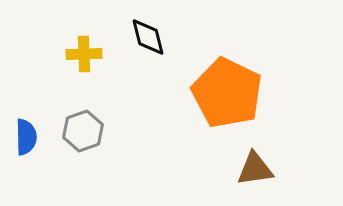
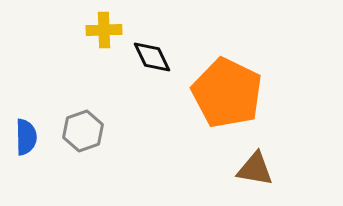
black diamond: moved 4 px right, 20 px down; rotated 12 degrees counterclockwise
yellow cross: moved 20 px right, 24 px up
brown triangle: rotated 18 degrees clockwise
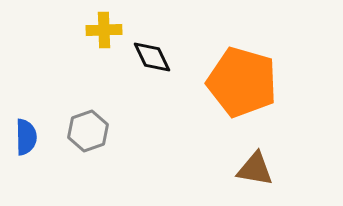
orange pentagon: moved 15 px right, 11 px up; rotated 10 degrees counterclockwise
gray hexagon: moved 5 px right
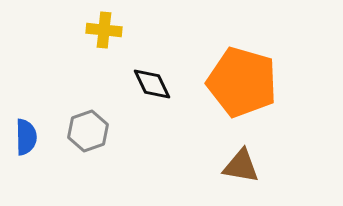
yellow cross: rotated 8 degrees clockwise
black diamond: moved 27 px down
brown triangle: moved 14 px left, 3 px up
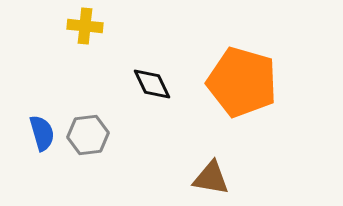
yellow cross: moved 19 px left, 4 px up
gray hexagon: moved 4 px down; rotated 12 degrees clockwise
blue semicircle: moved 16 px right, 4 px up; rotated 15 degrees counterclockwise
brown triangle: moved 30 px left, 12 px down
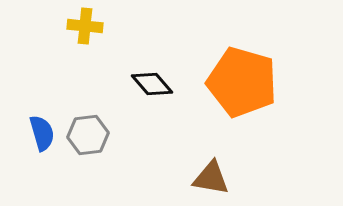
black diamond: rotated 15 degrees counterclockwise
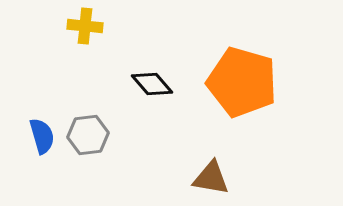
blue semicircle: moved 3 px down
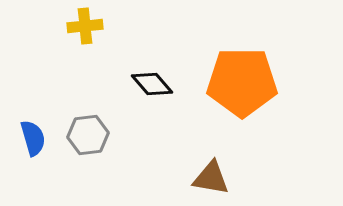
yellow cross: rotated 12 degrees counterclockwise
orange pentagon: rotated 16 degrees counterclockwise
blue semicircle: moved 9 px left, 2 px down
